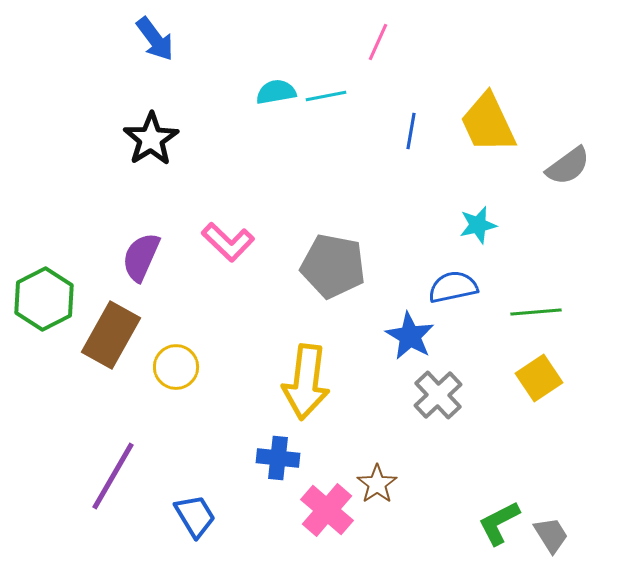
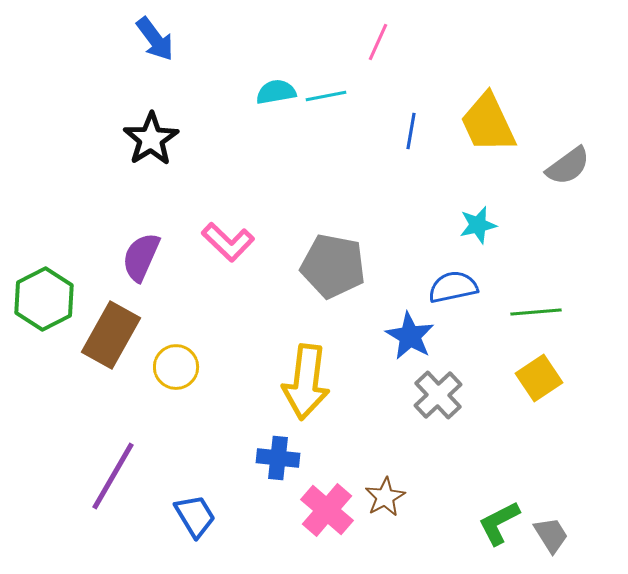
brown star: moved 8 px right, 13 px down; rotated 6 degrees clockwise
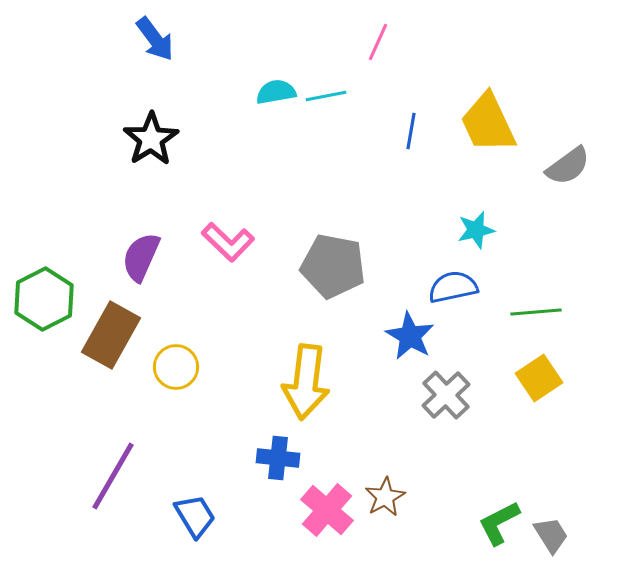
cyan star: moved 2 px left, 5 px down
gray cross: moved 8 px right
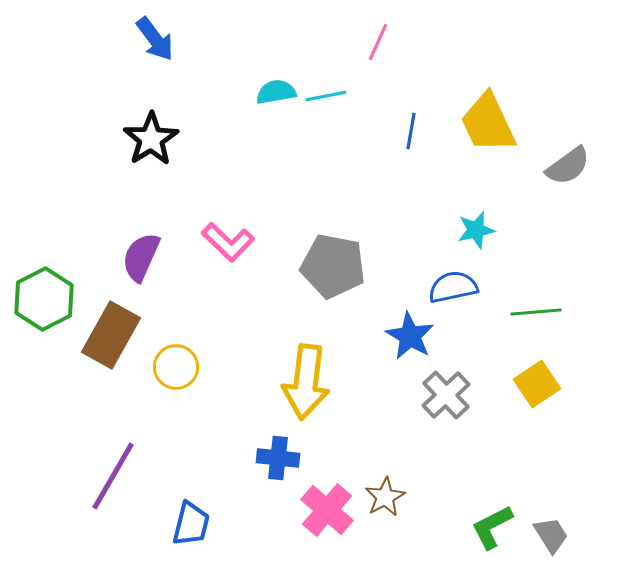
yellow square: moved 2 px left, 6 px down
blue trapezoid: moved 4 px left, 8 px down; rotated 45 degrees clockwise
green L-shape: moved 7 px left, 4 px down
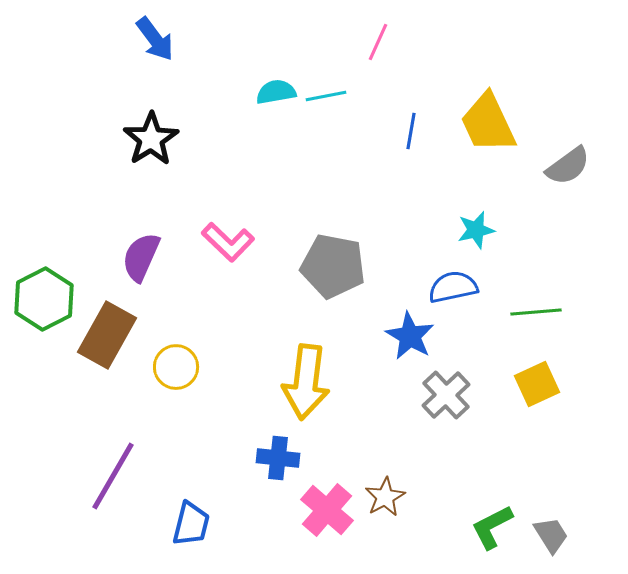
brown rectangle: moved 4 px left
yellow square: rotated 9 degrees clockwise
